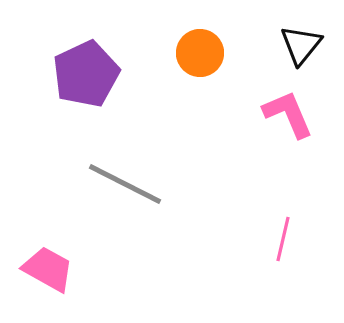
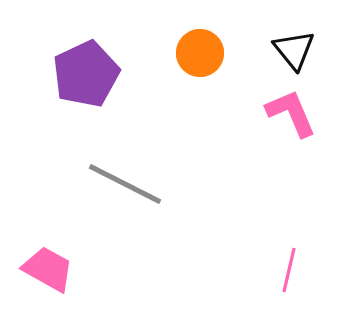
black triangle: moved 7 px left, 5 px down; rotated 18 degrees counterclockwise
pink L-shape: moved 3 px right, 1 px up
pink line: moved 6 px right, 31 px down
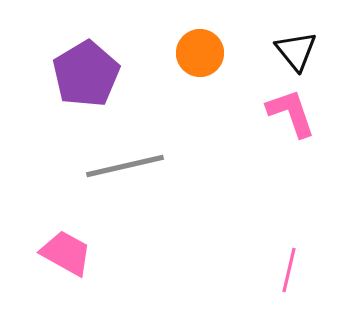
black triangle: moved 2 px right, 1 px down
purple pentagon: rotated 6 degrees counterclockwise
pink L-shape: rotated 4 degrees clockwise
gray line: moved 18 px up; rotated 40 degrees counterclockwise
pink trapezoid: moved 18 px right, 16 px up
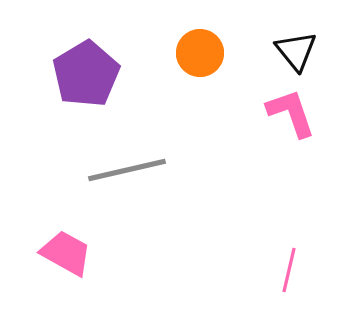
gray line: moved 2 px right, 4 px down
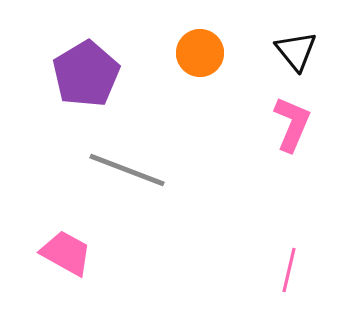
pink L-shape: moved 1 px right, 11 px down; rotated 42 degrees clockwise
gray line: rotated 34 degrees clockwise
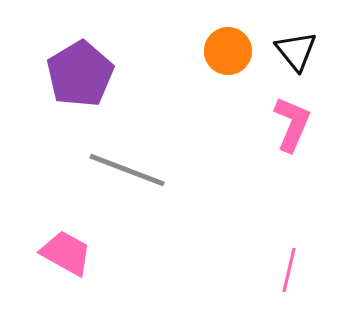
orange circle: moved 28 px right, 2 px up
purple pentagon: moved 6 px left
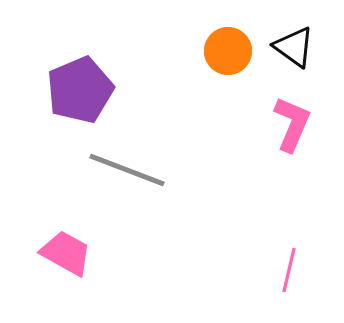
black triangle: moved 2 px left, 4 px up; rotated 15 degrees counterclockwise
purple pentagon: moved 16 px down; rotated 8 degrees clockwise
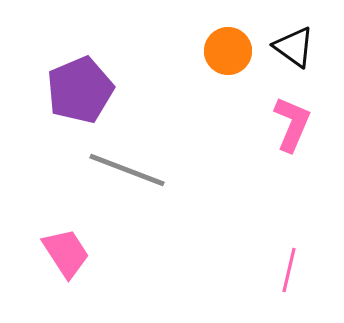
pink trapezoid: rotated 28 degrees clockwise
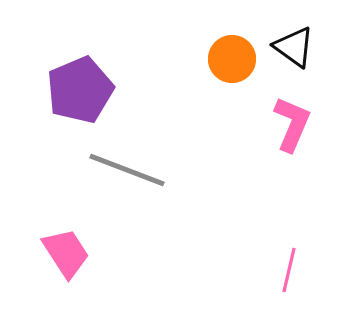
orange circle: moved 4 px right, 8 px down
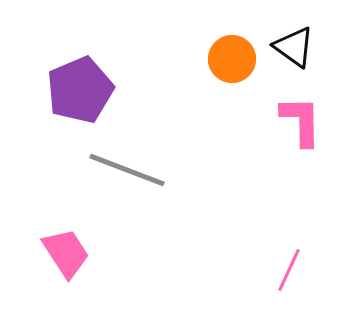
pink L-shape: moved 9 px right, 3 px up; rotated 24 degrees counterclockwise
pink line: rotated 12 degrees clockwise
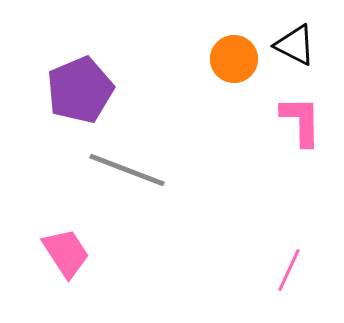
black triangle: moved 1 px right, 2 px up; rotated 9 degrees counterclockwise
orange circle: moved 2 px right
